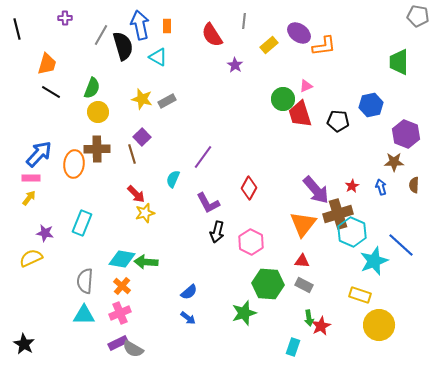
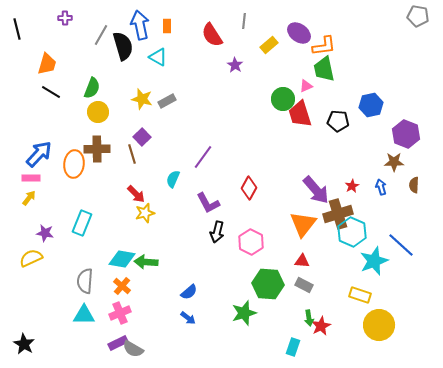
green trapezoid at (399, 62): moved 75 px left, 7 px down; rotated 12 degrees counterclockwise
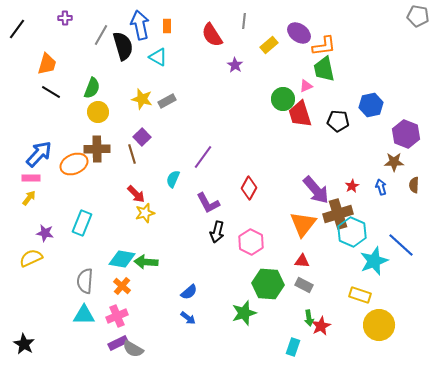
black line at (17, 29): rotated 50 degrees clockwise
orange ellipse at (74, 164): rotated 60 degrees clockwise
pink cross at (120, 313): moved 3 px left, 3 px down
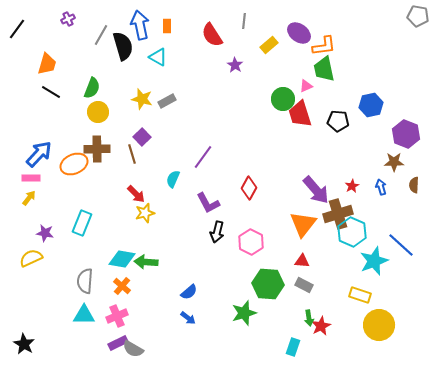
purple cross at (65, 18): moved 3 px right, 1 px down; rotated 24 degrees counterclockwise
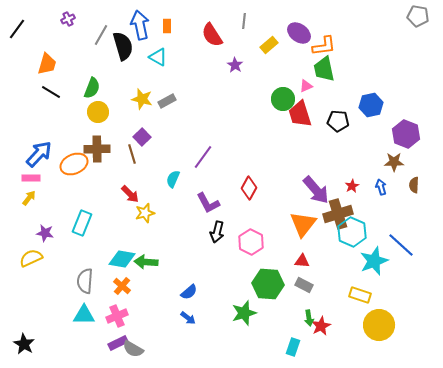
red arrow at (136, 194): moved 6 px left
